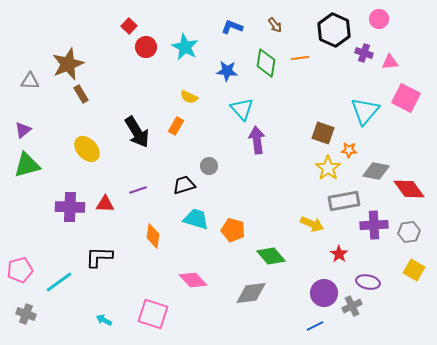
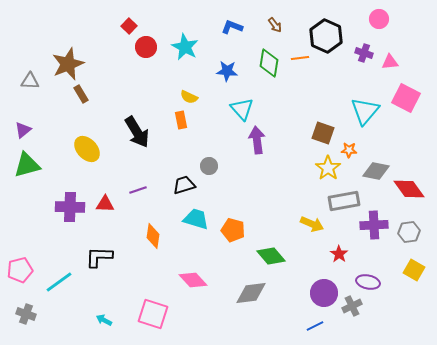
black hexagon at (334, 30): moved 8 px left, 6 px down
green diamond at (266, 63): moved 3 px right
orange rectangle at (176, 126): moved 5 px right, 6 px up; rotated 42 degrees counterclockwise
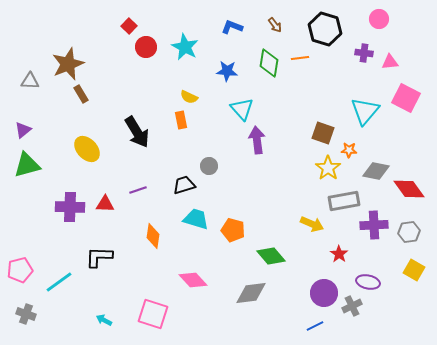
black hexagon at (326, 36): moved 1 px left, 7 px up; rotated 8 degrees counterclockwise
purple cross at (364, 53): rotated 12 degrees counterclockwise
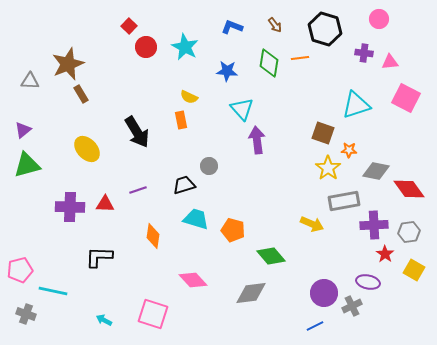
cyan triangle at (365, 111): moved 9 px left, 6 px up; rotated 32 degrees clockwise
red star at (339, 254): moved 46 px right
cyan line at (59, 282): moved 6 px left, 9 px down; rotated 48 degrees clockwise
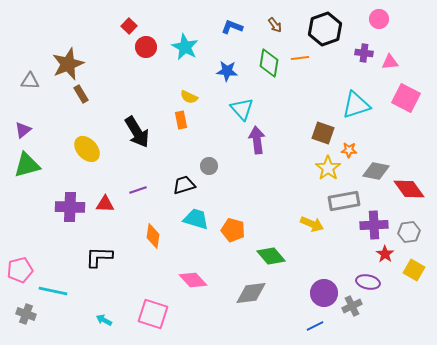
black hexagon at (325, 29): rotated 24 degrees clockwise
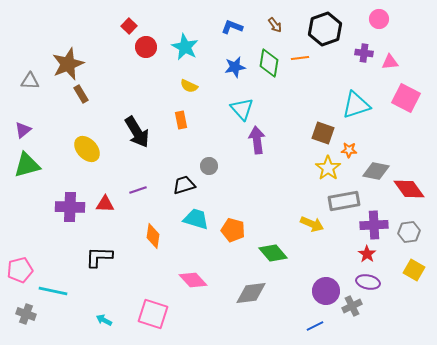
blue star at (227, 71): moved 8 px right, 4 px up; rotated 15 degrees counterclockwise
yellow semicircle at (189, 97): moved 11 px up
red star at (385, 254): moved 18 px left
green diamond at (271, 256): moved 2 px right, 3 px up
purple circle at (324, 293): moved 2 px right, 2 px up
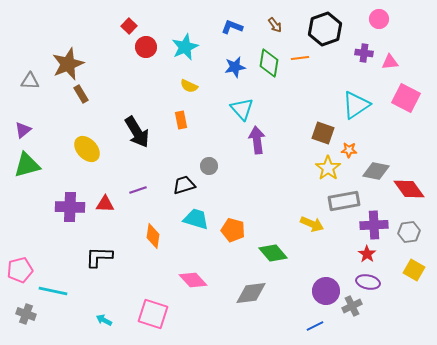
cyan star at (185, 47): rotated 20 degrees clockwise
cyan triangle at (356, 105): rotated 16 degrees counterclockwise
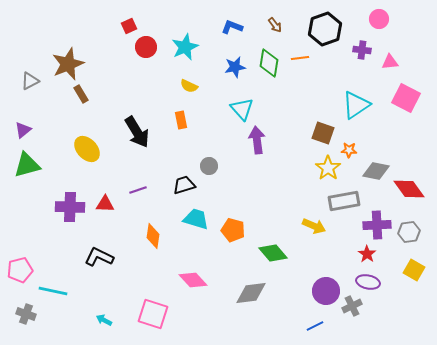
red square at (129, 26): rotated 21 degrees clockwise
purple cross at (364, 53): moved 2 px left, 3 px up
gray triangle at (30, 81): rotated 30 degrees counterclockwise
yellow arrow at (312, 224): moved 2 px right, 2 px down
purple cross at (374, 225): moved 3 px right
black L-shape at (99, 257): rotated 24 degrees clockwise
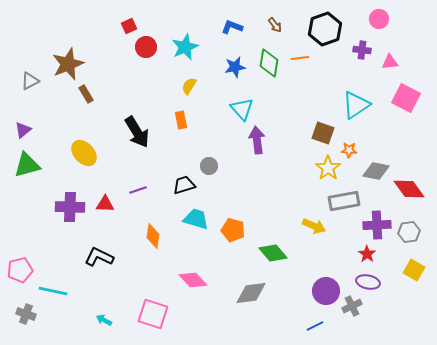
yellow semicircle at (189, 86): rotated 96 degrees clockwise
brown rectangle at (81, 94): moved 5 px right
yellow ellipse at (87, 149): moved 3 px left, 4 px down
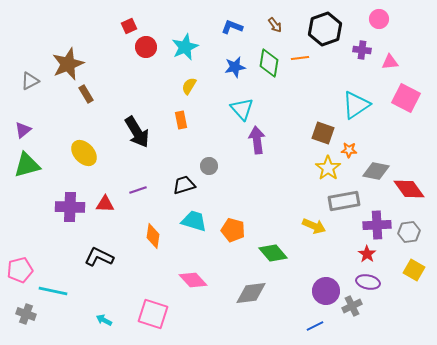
cyan trapezoid at (196, 219): moved 2 px left, 2 px down
